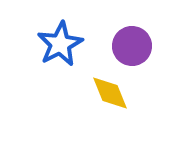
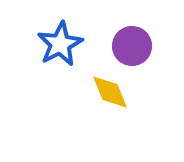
yellow diamond: moved 1 px up
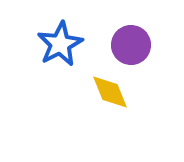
purple circle: moved 1 px left, 1 px up
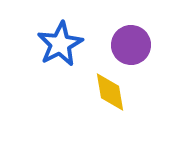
yellow diamond: rotated 12 degrees clockwise
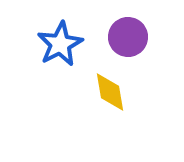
purple circle: moved 3 px left, 8 px up
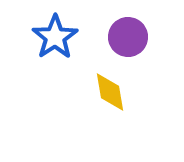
blue star: moved 5 px left, 7 px up; rotated 6 degrees counterclockwise
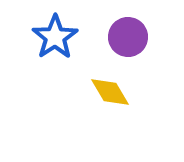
yellow diamond: rotated 21 degrees counterclockwise
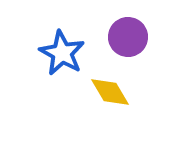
blue star: moved 7 px right, 16 px down; rotated 9 degrees counterclockwise
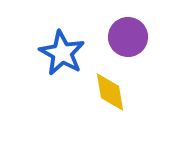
yellow diamond: rotated 21 degrees clockwise
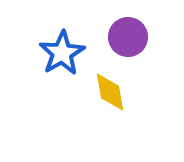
blue star: rotated 12 degrees clockwise
